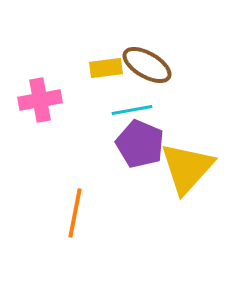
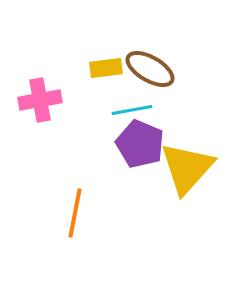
brown ellipse: moved 3 px right, 4 px down
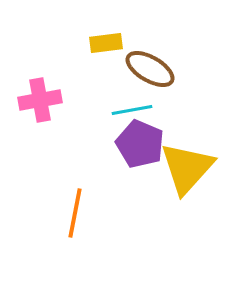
yellow rectangle: moved 25 px up
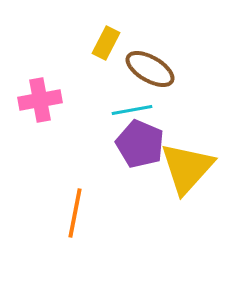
yellow rectangle: rotated 56 degrees counterclockwise
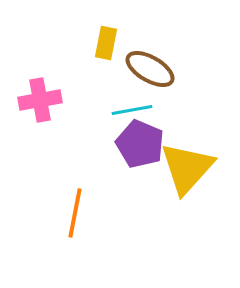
yellow rectangle: rotated 16 degrees counterclockwise
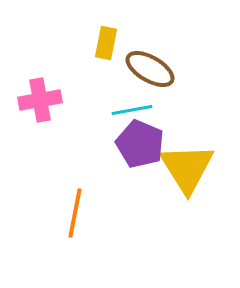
yellow triangle: rotated 14 degrees counterclockwise
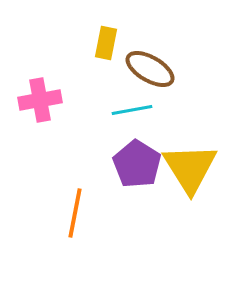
purple pentagon: moved 3 px left, 20 px down; rotated 9 degrees clockwise
yellow triangle: moved 3 px right
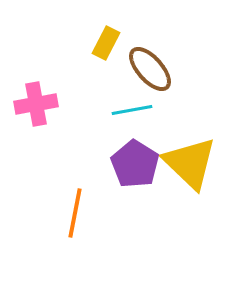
yellow rectangle: rotated 16 degrees clockwise
brown ellipse: rotated 18 degrees clockwise
pink cross: moved 4 px left, 4 px down
purple pentagon: moved 2 px left
yellow triangle: moved 5 px up; rotated 14 degrees counterclockwise
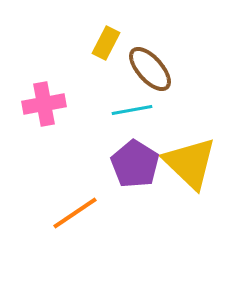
pink cross: moved 8 px right
orange line: rotated 45 degrees clockwise
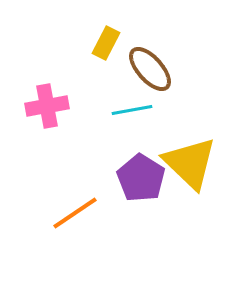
pink cross: moved 3 px right, 2 px down
purple pentagon: moved 6 px right, 14 px down
